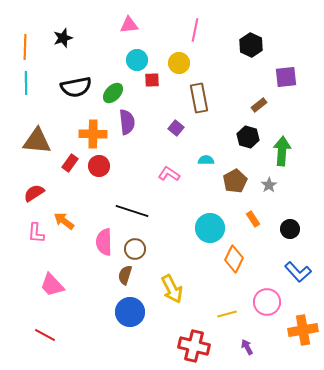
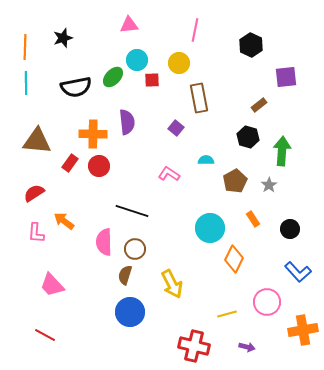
green ellipse at (113, 93): moved 16 px up
yellow arrow at (172, 289): moved 5 px up
purple arrow at (247, 347): rotated 133 degrees clockwise
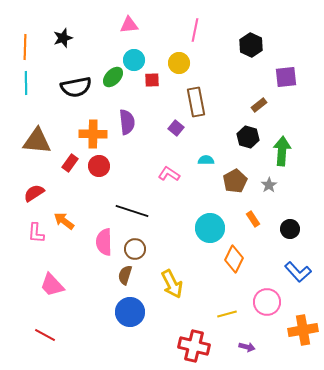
cyan circle at (137, 60): moved 3 px left
brown rectangle at (199, 98): moved 3 px left, 4 px down
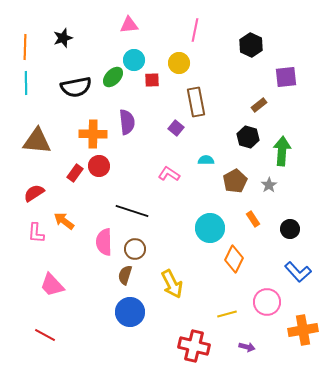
red rectangle at (70, 163): moved 5 px right, 10 px down
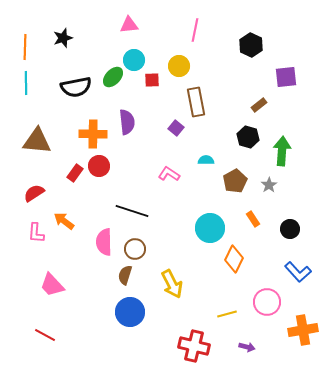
yellow circle at (179, 63): moved 3 px down
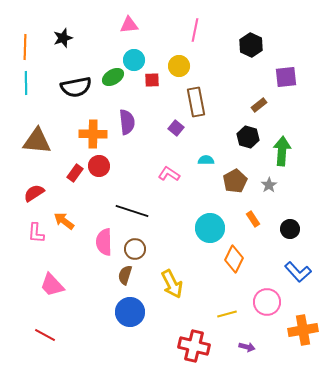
green ellipse at (113, 77): rotated 15 degrees clockwise
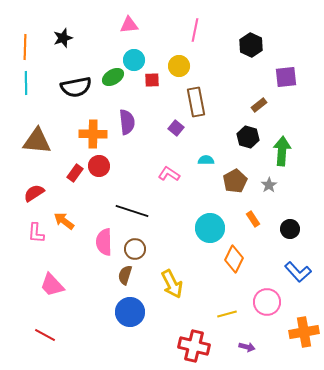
orange cross at (303, 330): moved 1 px right, 2 px down
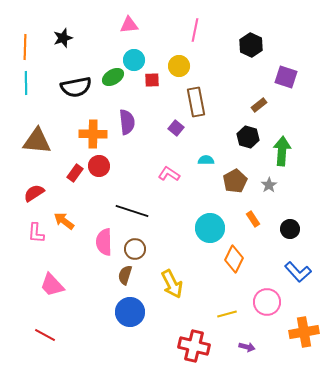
purple square at (286, 77): rotated 25 degrees clockwise
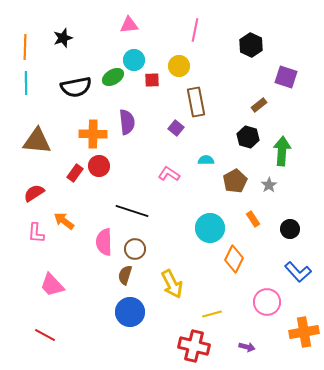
yellow line at (227, 314): moved 15 px left
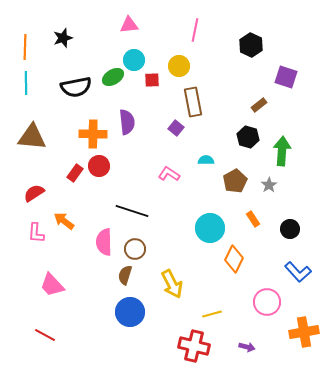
brown rectangle at (196, 102): moved 3 px left
brown triangle at (37, 141): moved 5 px left, 4 px up
